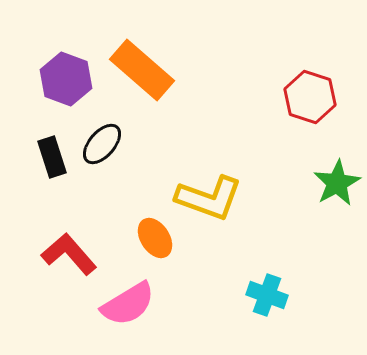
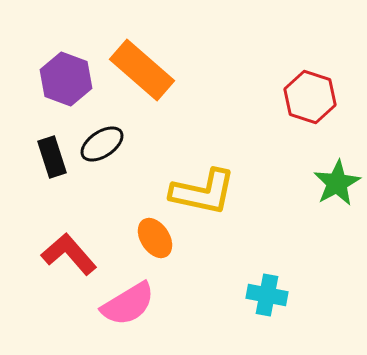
black ellipse: rotated 15 degrees clockwise
yellow L-shape: moved 6 px left, 6 px up; rotated 8 degrees counterclockwise
cyan cross: rotated 9 degrees counterclockwise
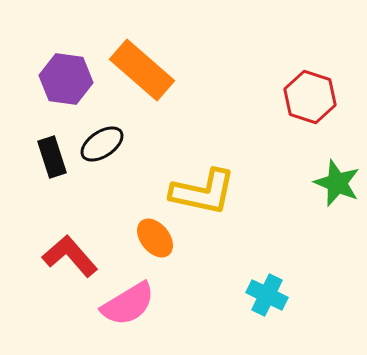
purple hexagon: rotated 12 degrees counterclockwise
green star: rotated 21 degrees counterclockwise
orange ellipse: rotated 6 degrees counterclockwise
red L-shape: moved 1 px right, 2 px down
cyan cross: rotated 15 degrees clockwise
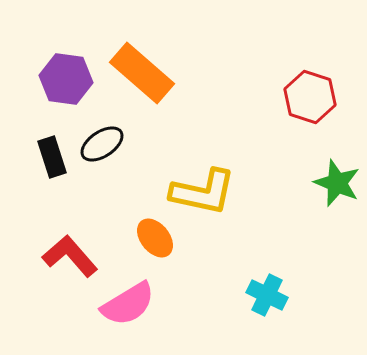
orange rectangle: moved 3 px down
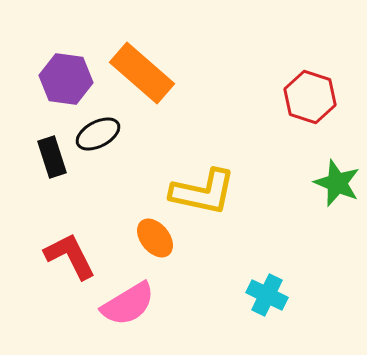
black ellipse: moved 4 px left, 10 px up; rotated 6 degrees clockwise
red L-shape: rotated 14 degrees clockwise
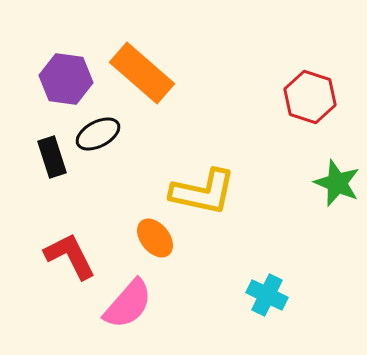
pink semicircle: rotated 18 degrees counterclockwise
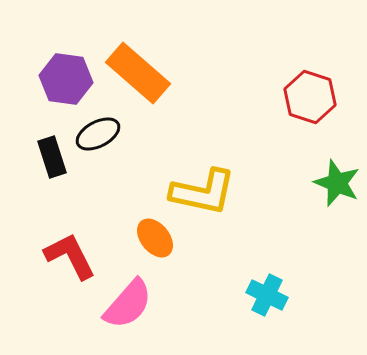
orange rectangle: moved 4 px left
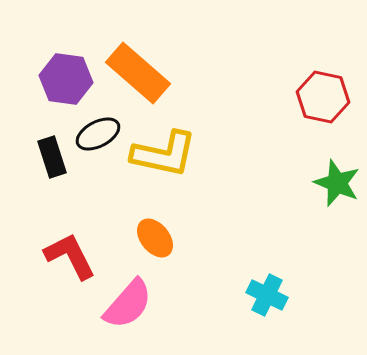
red hexagon: moved 13 px right; rotated 6 degrees counterclockwise
yellow L-shape: moved 39 px left, 38 px up
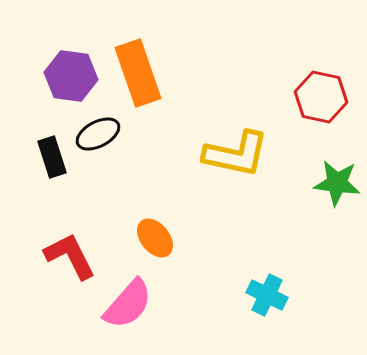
orange rectangle: rotated 30 degrees clockwise
purple hexagon: moved 5 px right, 3 px up
red hexagon: moved 2 px left
yellow L-shape: moved 72 px right
green star: rotated 15 degrees counterclockwise
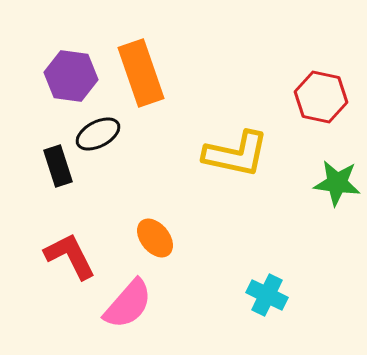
orange rectangle: moved 3 px right
black rectangle: moved 6 px right, 9 px down
